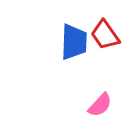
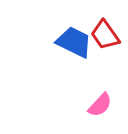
blue trapezoid: rotated 66 degrees counterclockwise
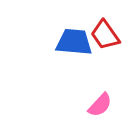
blue trapezoid: rotated 21 degrees counterclockwise
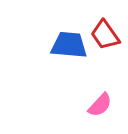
blue trapezoid: moved 5 px left, 3 px down
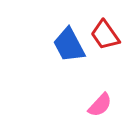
blue trapezoid: rotated 123 degrees counterclockwise
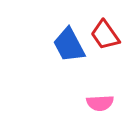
pink semicircle: moved 2 px up; rotated 44 degrees clockwise
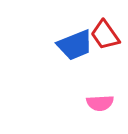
blue trapezoid: moved 6 px right; rotated 84 degrees counterclockwise
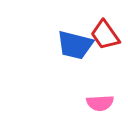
blue trapezoid: rotated 36 degrees clockwise
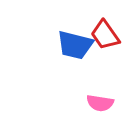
pink semicircle: rotated 12 degrees clockwise
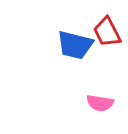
red trapezoid: moved 2 px right, 3 px up; rotated 8 degrees clockwise
